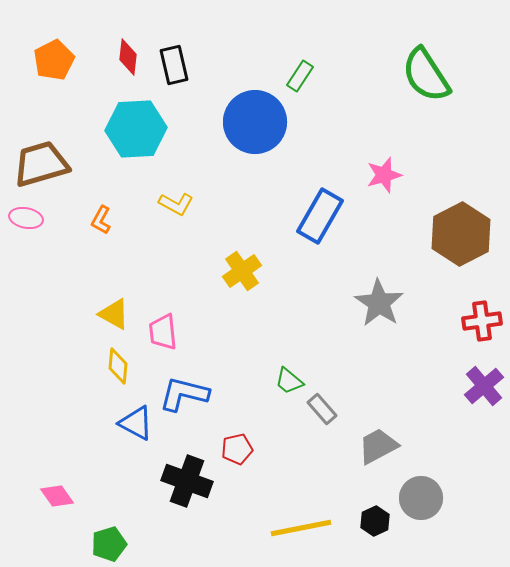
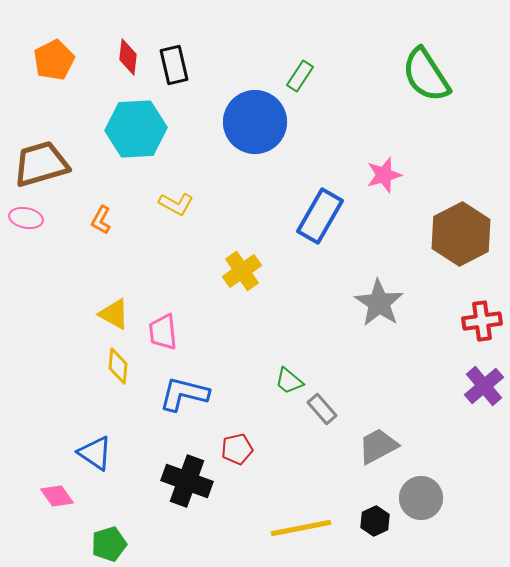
blue triangle: moved 41 px left, 30 px down; rotated 6 degrees clockwise
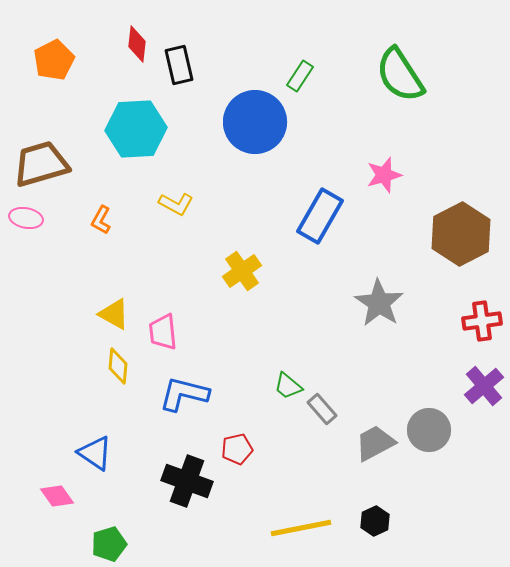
red diamond: moved 9 px right, 13 px up
black rectangle: moved 5 px right
green semicircle: moved 26 px left
green trapezoid: moved 1 px left, 5 px down
gray trapezoid: moved 3 px left, 3 px up
gray circle: moved 8 px right, 68 px up
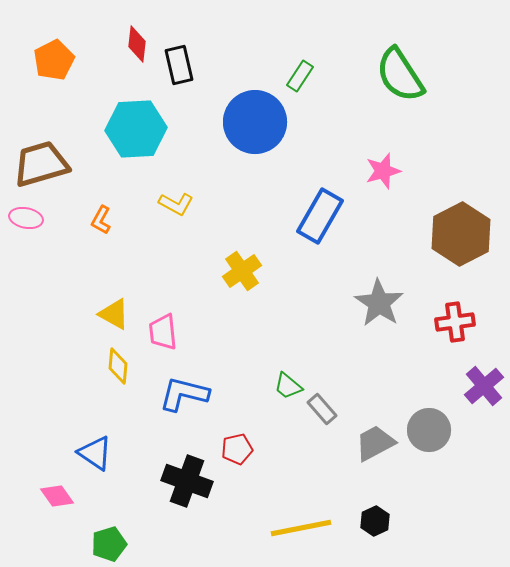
pink star: moved 1 px left, 4 px up
red cross: moved 27 px left, 1 px down
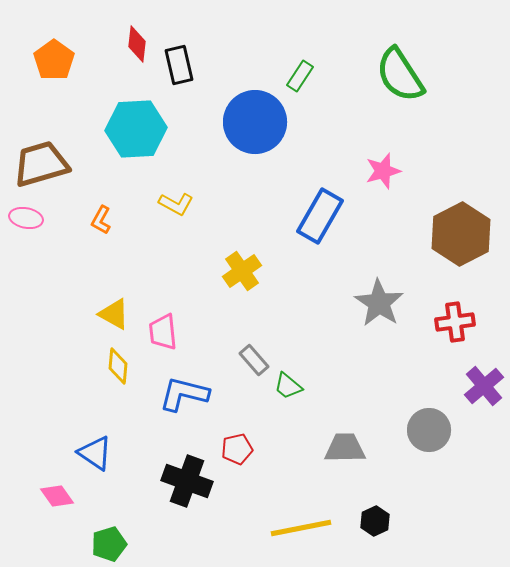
orange pentagon: rotated 9 degrees counterclockwise
gray rectangle: moved 68 px left, 49 px up
gray trapezoid: moved 30 px left, 5 px down; rotated 27 degrees clockwise
